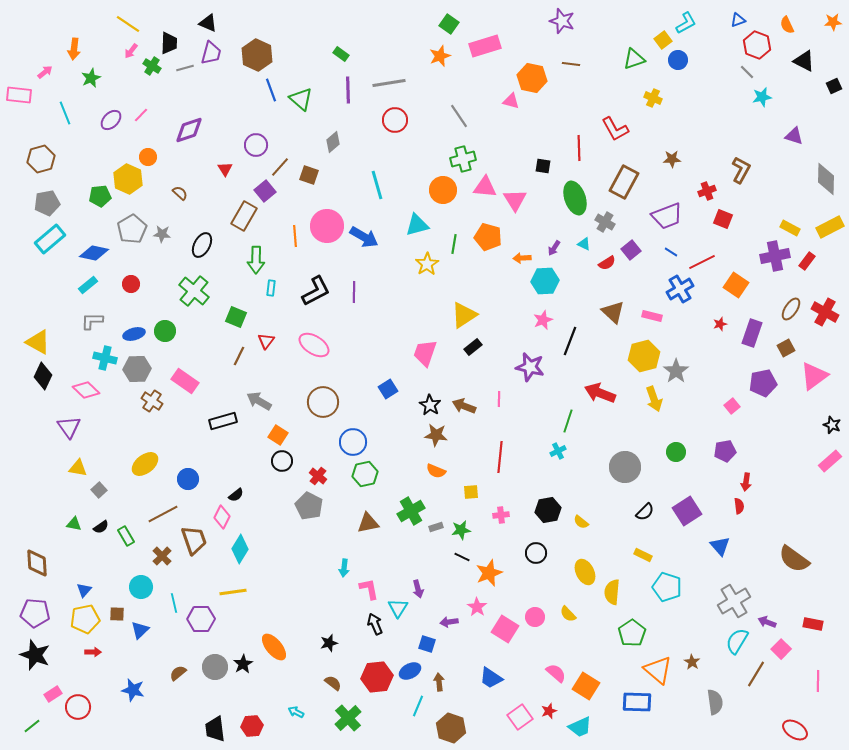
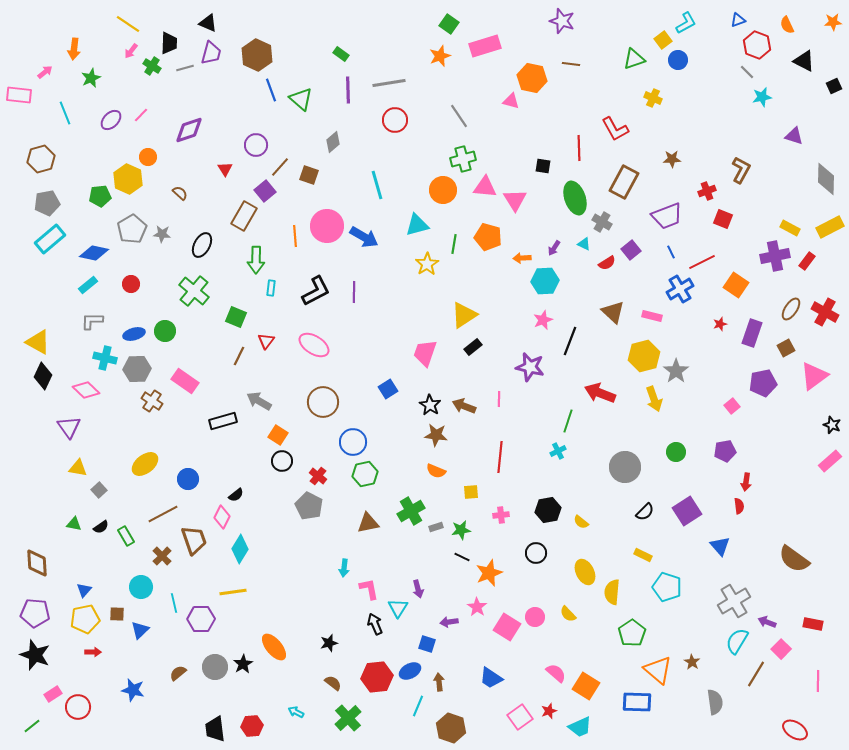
gray cross at (605, 222): moved 3 px left
blue line at (671, 252): rotated 32 degrees clockwise
pink square at (505, 629): moved 2 px right, 2 px up
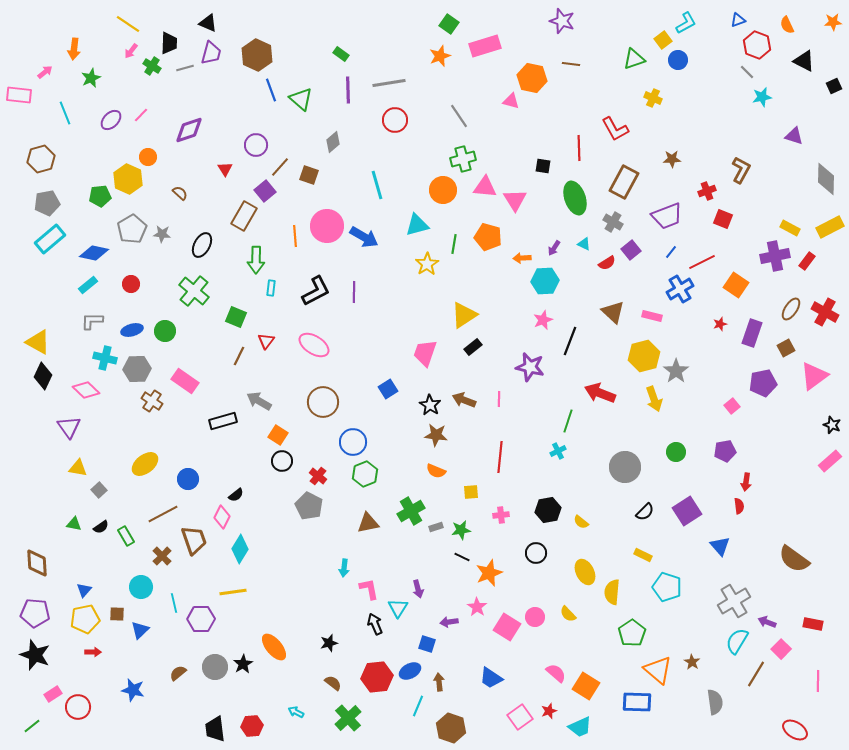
gray cross at (602, 222): moved 11 px right
blue line at (671, 252): rotated 64 degrees clockwise
blue ellipse at (134, 334): moved 2 px left, 4 px up
brown arrow at (464, 406): moved 6 px up
green hexagon at (365, 474): rotated 10 degrees counterclockwise
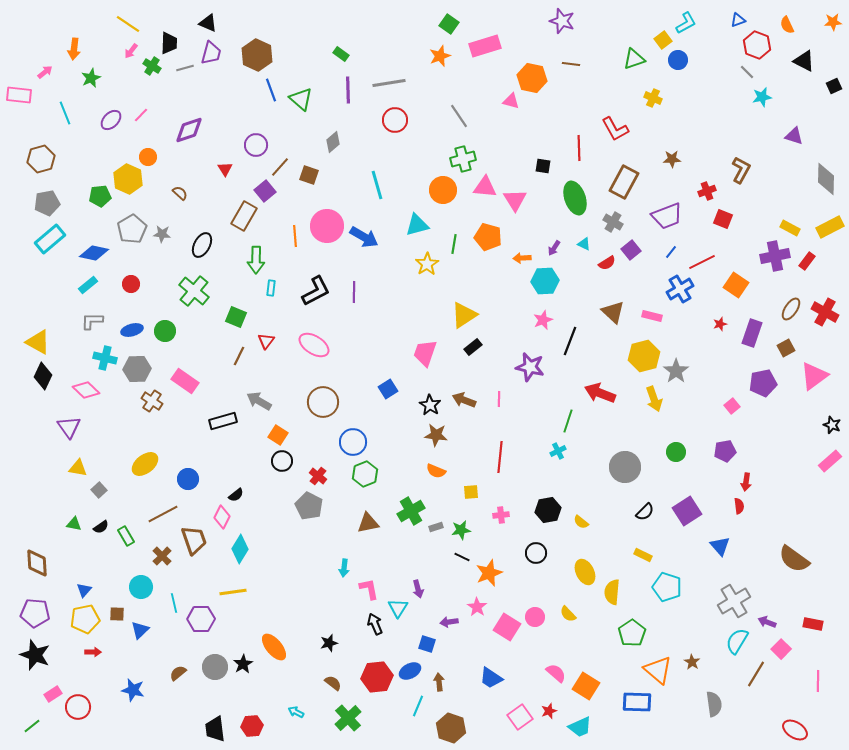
gray semicircle at (715, 702): moved 1 px left, 2 px down
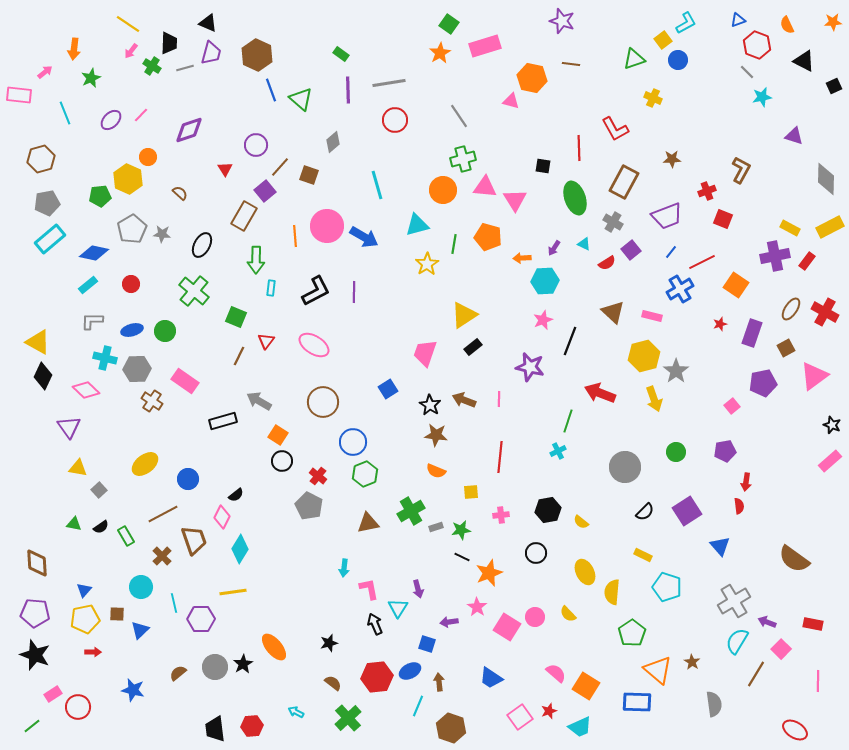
orange star at (440, 56): moved 3 px up; rotated 10 degrees counterclockwise
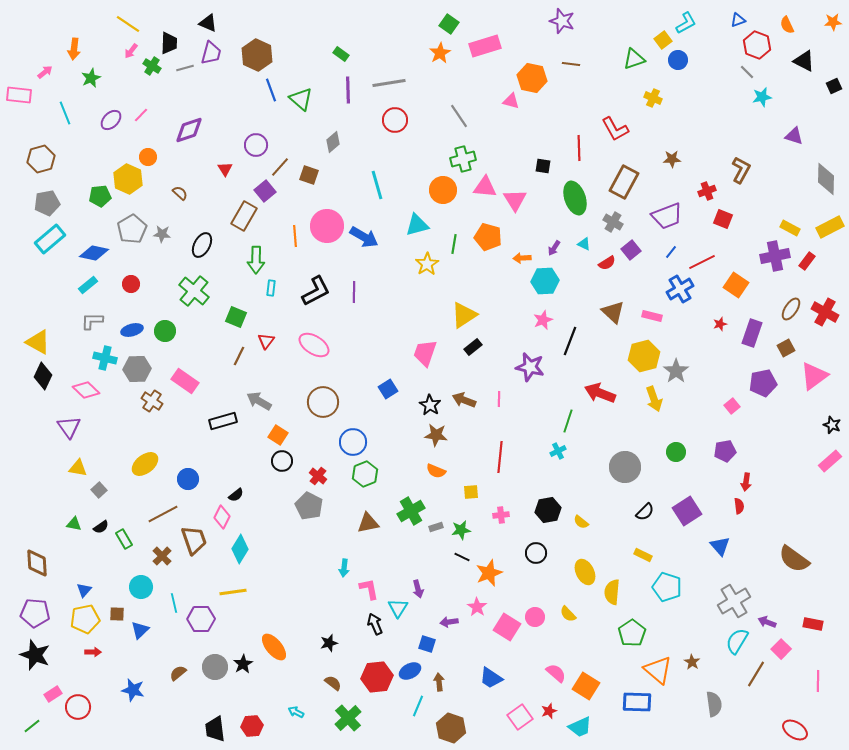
green rectangle at (126, 536): moved 2 px left, 3 px down
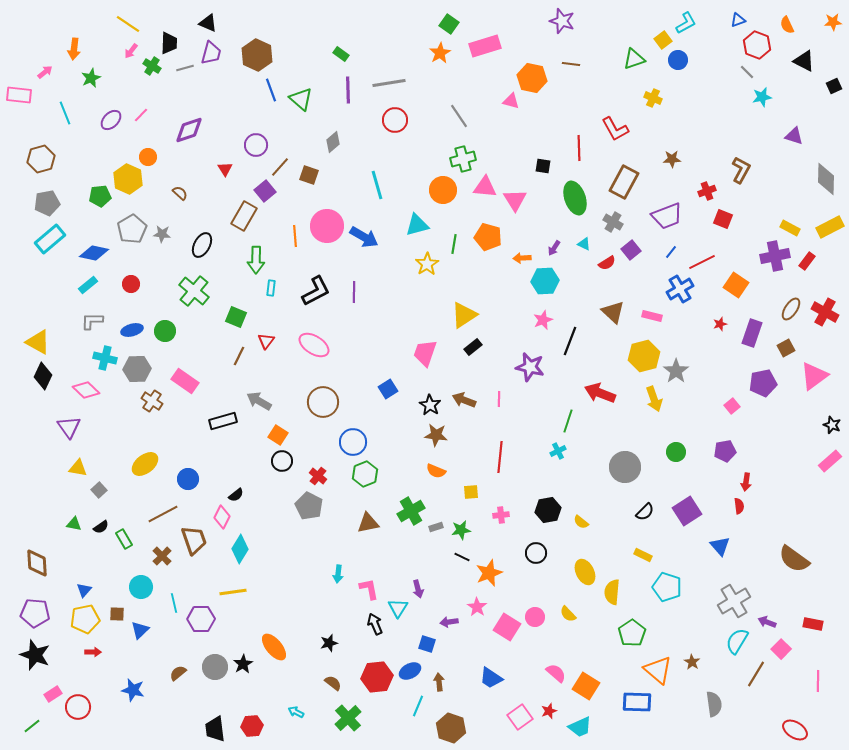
cyan arrow at (344, 568): moved 6 px left, 6 px down
